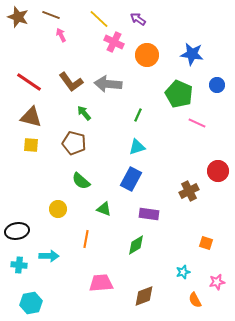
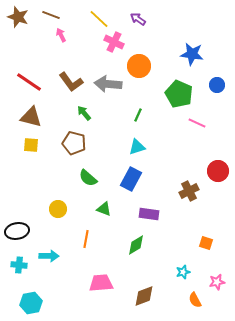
orange circle: moved 8 px left, 11 px down
green semicircle: moved 7 px right, 3 px up
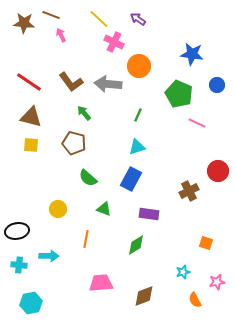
brown star: moved 6 px right, 6 px down; rotated 15 degrees counterclockwise
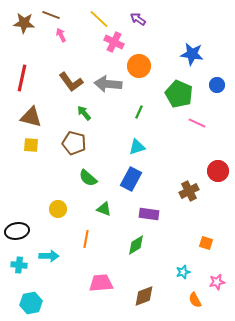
red line: moved 7 px left, 4 px up; rotated 68 degrees clockwise
green line: moved 1 px right, 3 px up
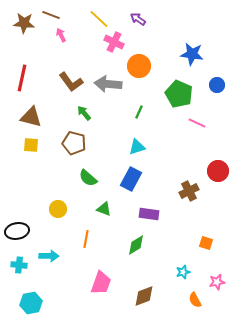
pink trapezoid: rotated 115 degrees clockwise
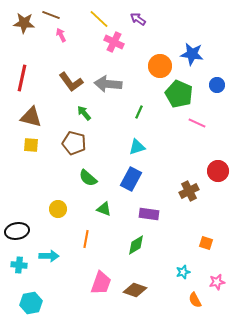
orange circle: moved 21 px right
brown diamond: moved 9 px left, 6 px up; rotated 40 degrees clockwise
